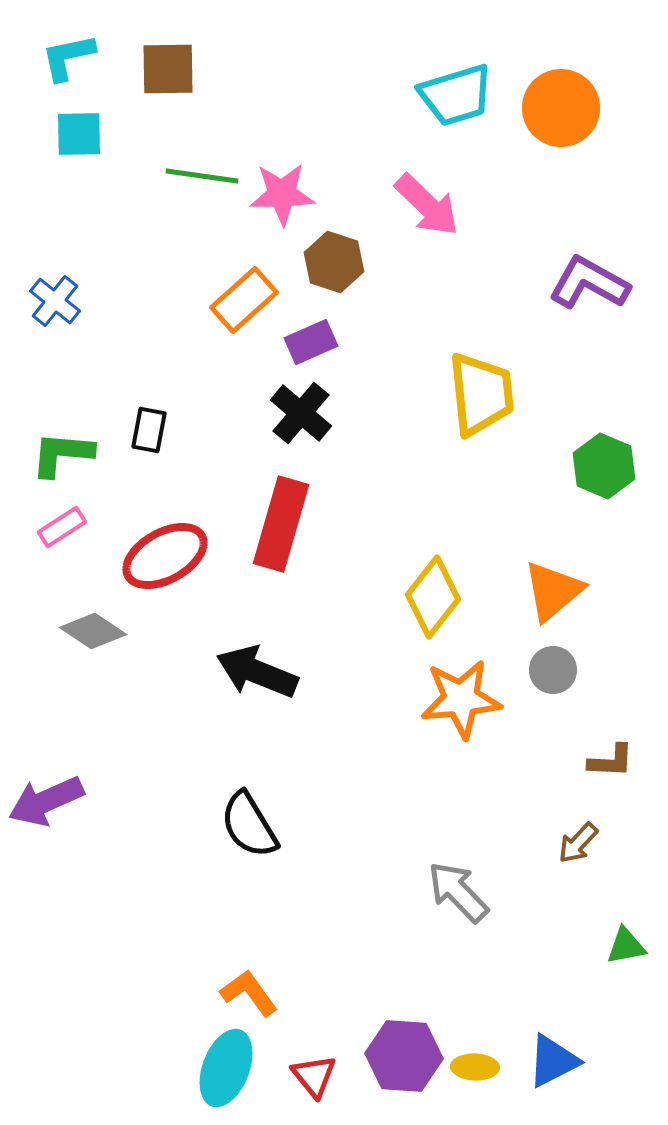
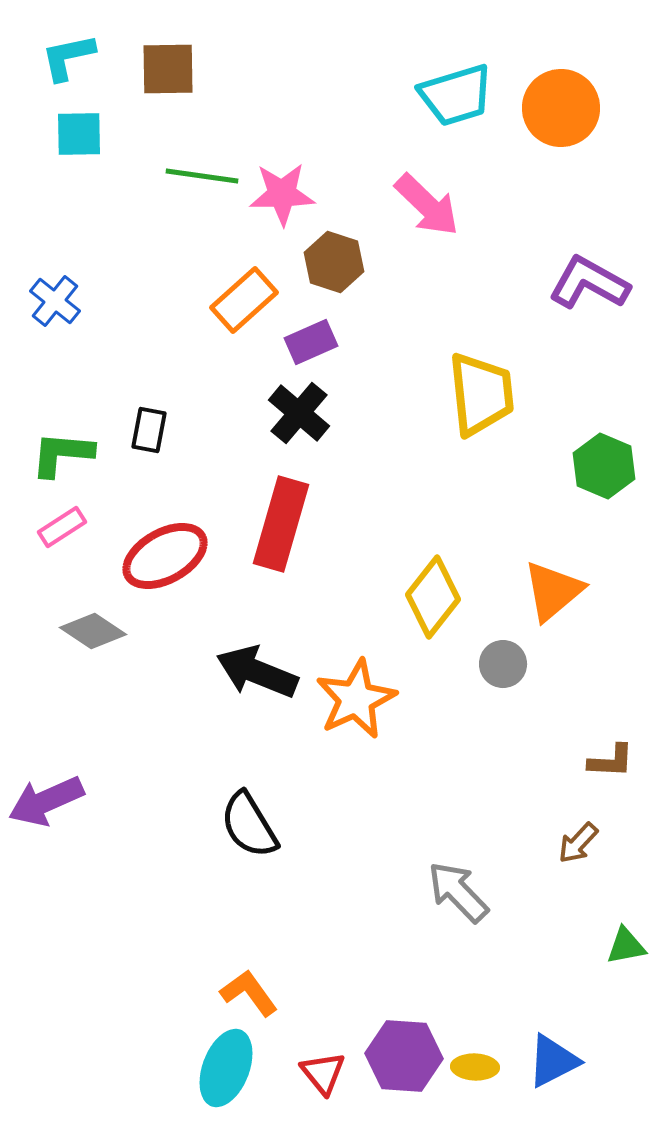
black cross: moved 2 px left
gray circle: moved 50 px left, 6 px up
orange star: moved 105 px left; rotated 20 degrees counterclockwise
red triangle: moved 9 px right, 3 px up
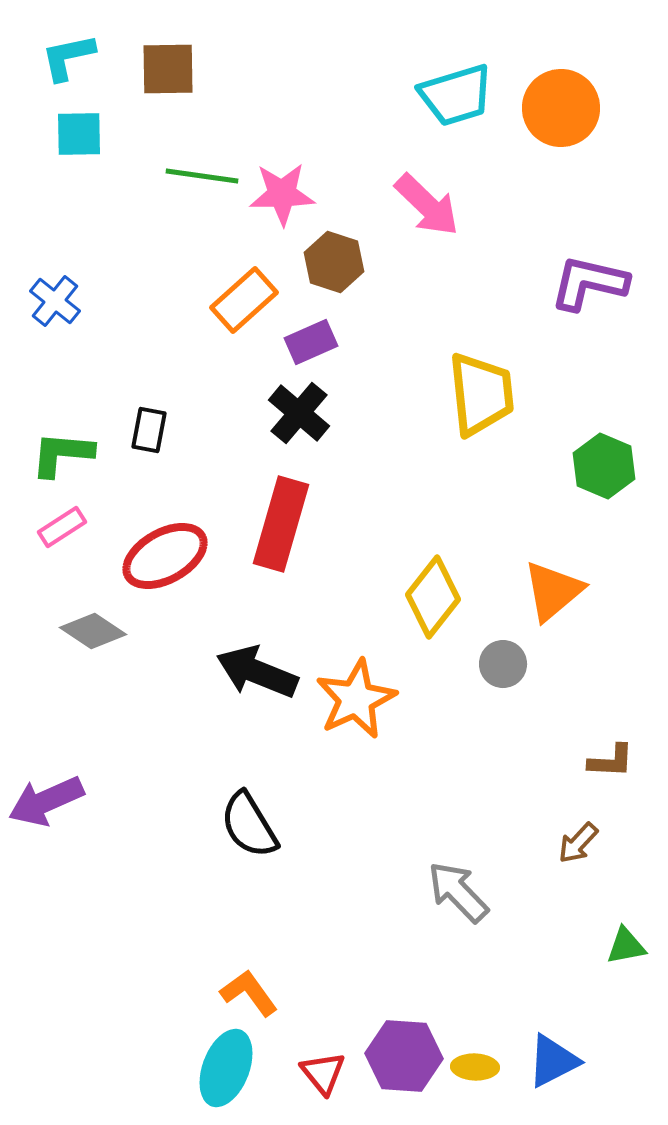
purple L-shape: rotated 16 degrees counterclockwise
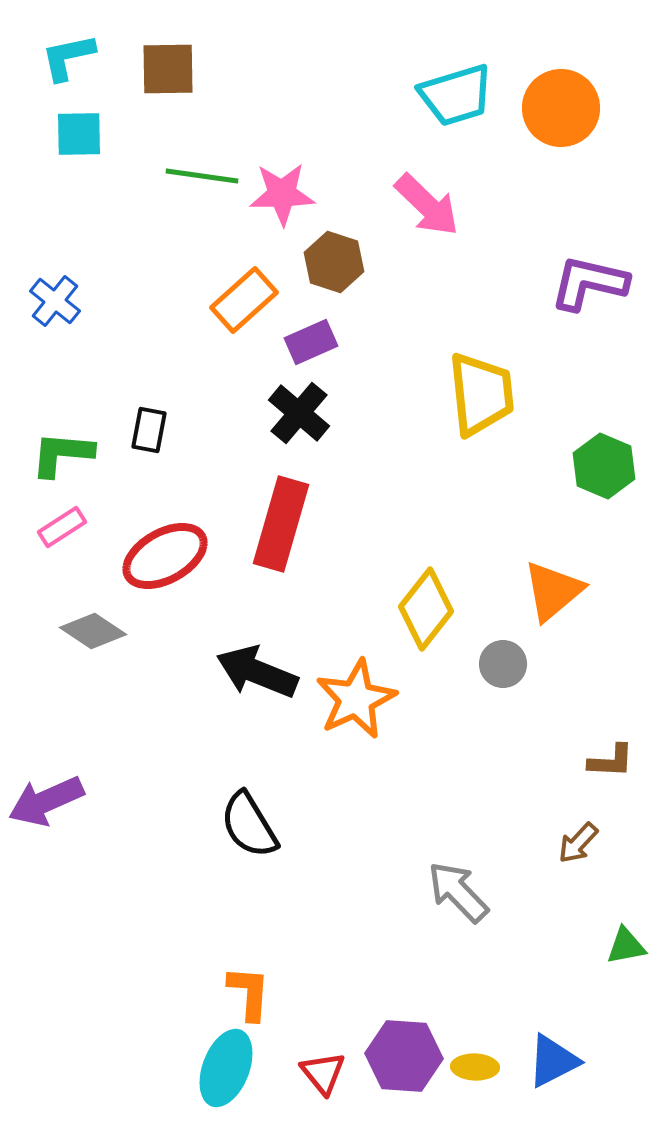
yellow diamond: moved 7 px left, 12 px down
orange L-shape: rotated 40 degrees clockwise
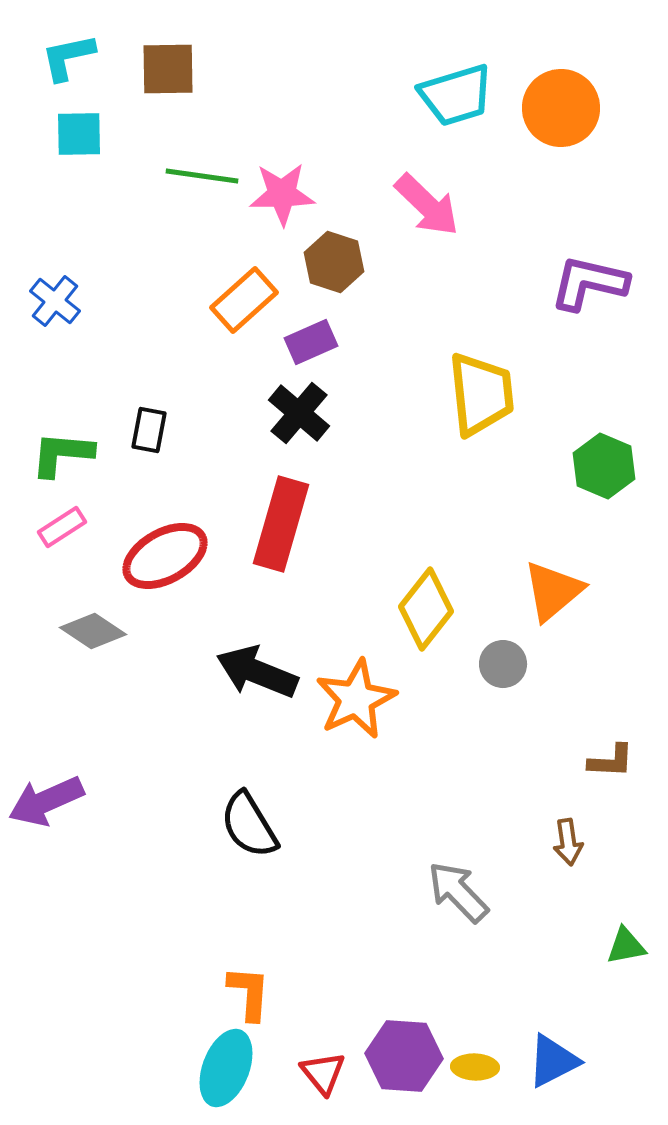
brown arrow: moved 10 px left, 1 px up; rotated 51 degrees counterclockwise
